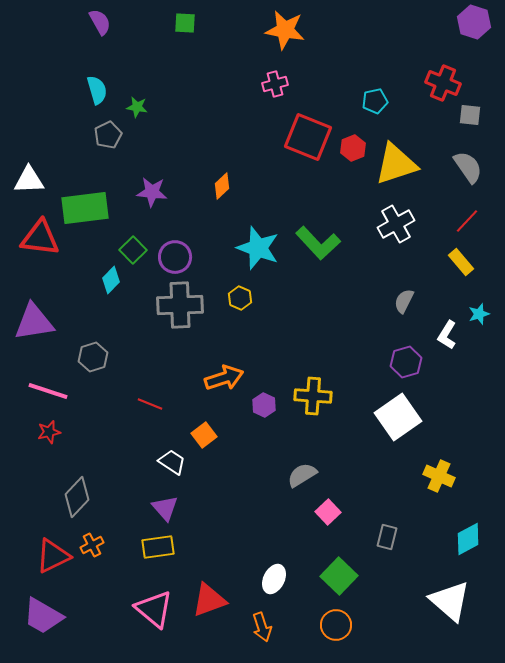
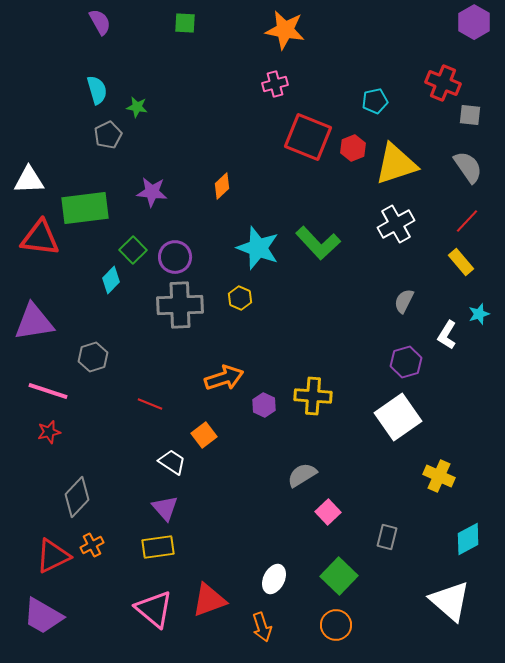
purple hexagon at (474, 22): rotated 12 degrees clockwise
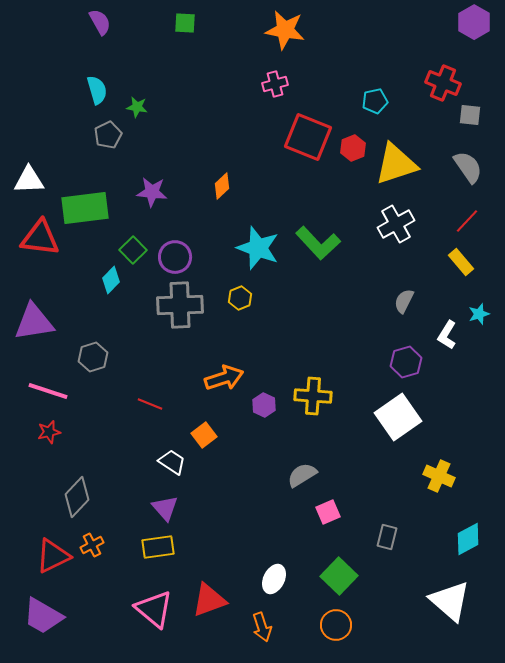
yellow hexagon at (240, 298): rotated 15 degrees clockwise
pink square at (328, 512): rotated 20 degrees clockwise
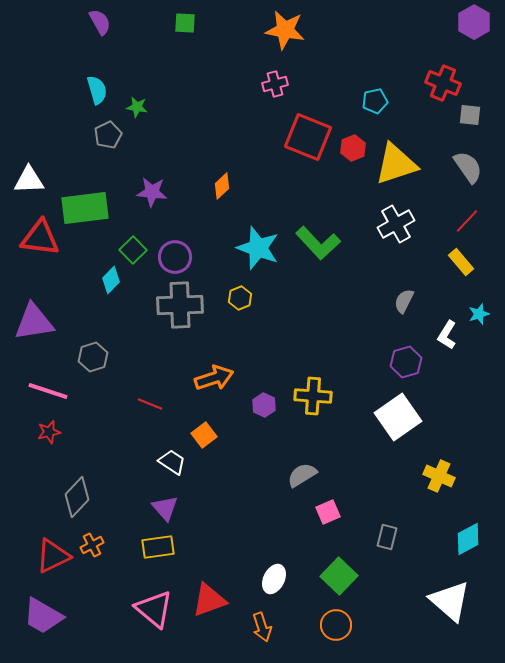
orange arrow at (224, 378): moved 10 px left
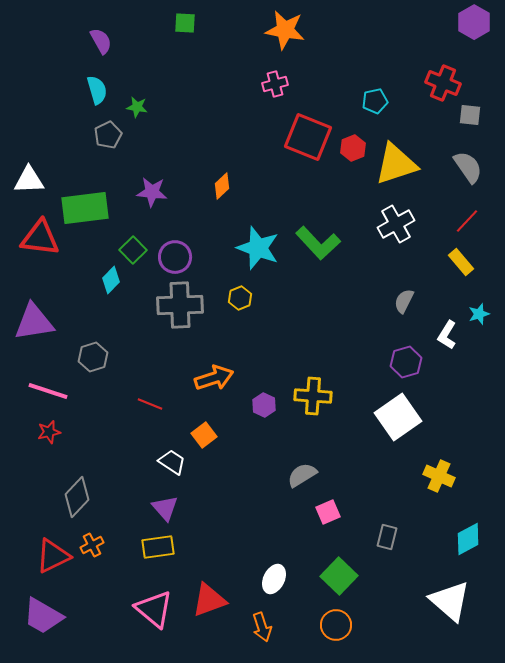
purple semicircle at (100, 22): moved 1 px right, 19 px down
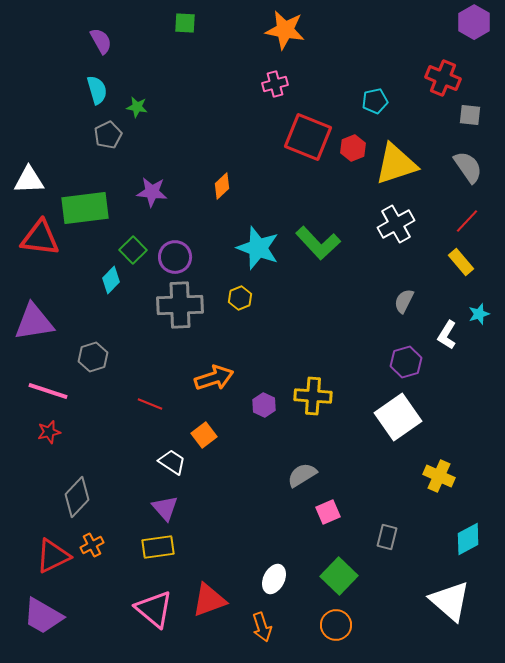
red cross at (443, 83): moved 5 px up
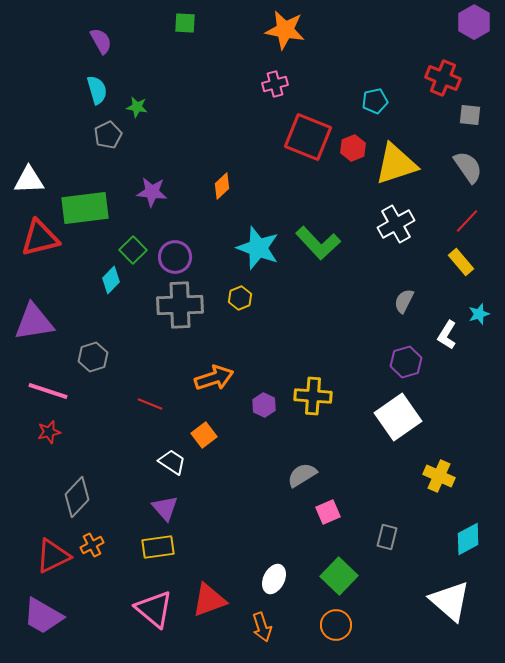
red triangle at (40, 238): rotated 21 degrees counterclockwise
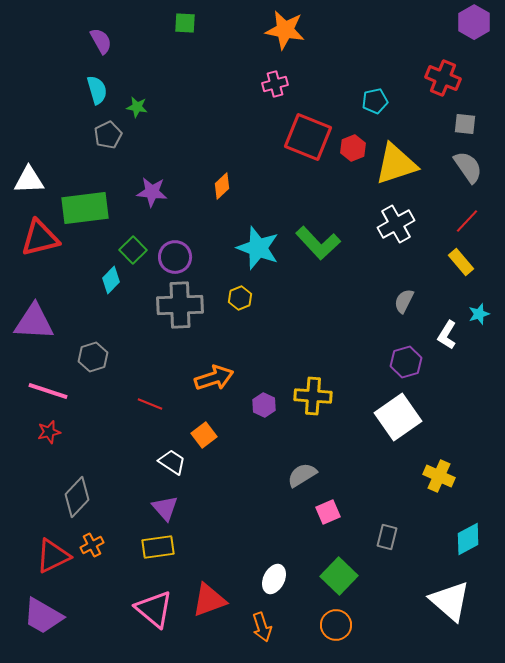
gray square at (470, 115): moved 5 px left, 9 px down
purple triangle at (34, 322): rotated 12 degrees clockwise
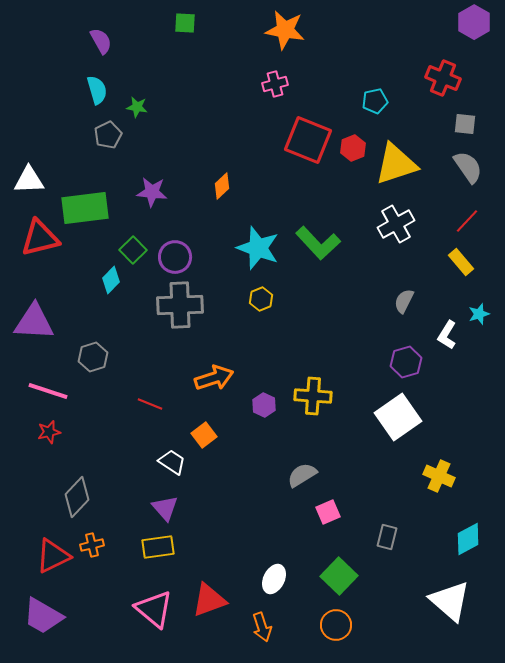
red square at (308, 137): moved 3 px down
yellow hexagon at (240, 298): moved 21 px right, 1 px down
orange cross at (92, 545): rotated 15 degrees clockwise
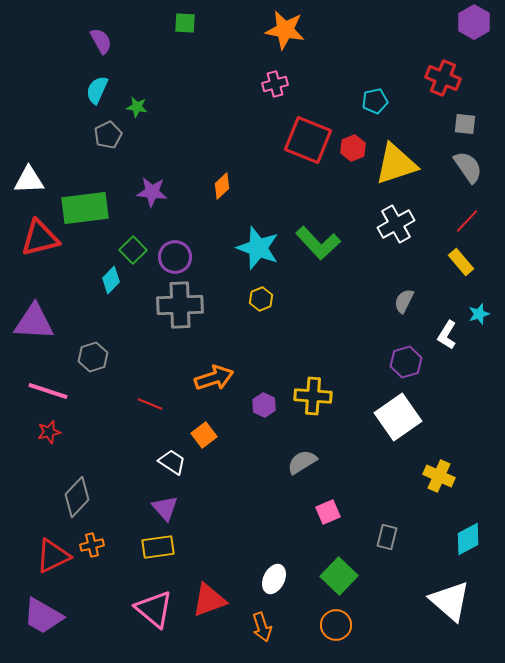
cyan semicircle at (97, 90): rotated 140 degrees counterclockwise
gray semicircle at (302, 475): moved 13 px up
